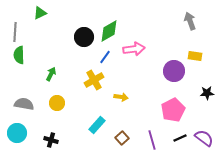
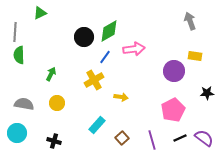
black cross: moved 3 px right, 1 px down
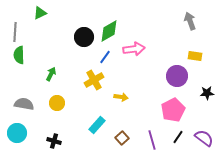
purple circle: moved 3 px right, 5 px down
black line: moved 2 px left, 1 px up; rotated 32 degrees counterclockwise
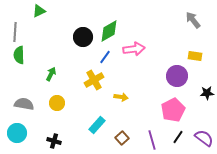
green triangle: moved 1 px left, 2 px up
gray arrow: moved 3 px right, 1 px up; rotated 18 degrees counterclockwise
black circle: moved 1 px left
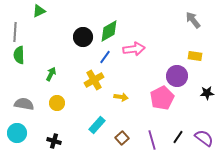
pink pentagon: moved 11 px left, 12 px up
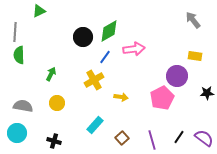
gray semicircle: moved 1 px left, 2 px down
cyan rectangle: moved 2 px left
black line: moved 1 px right
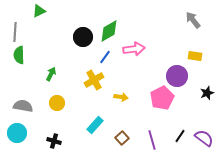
black star: rotated 16 degrees counterclockwise
black line: moved 1 px right, 1 px up
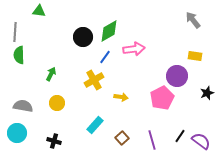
green triangle: rotated 32 degrees clockwise
purple semicircle: moved 3 px left, 3 px down
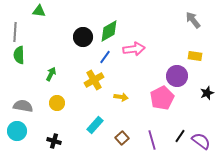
cyan circle: moved 2 px up
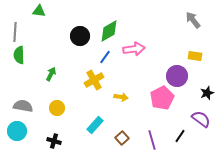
black circle: moved 3 px left, 1 px up
yellow circle: moved 5 px down
purple semicircle: moved 22 px up
